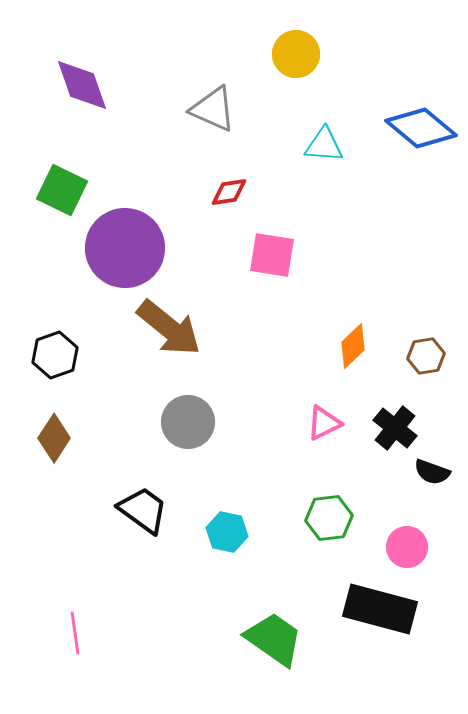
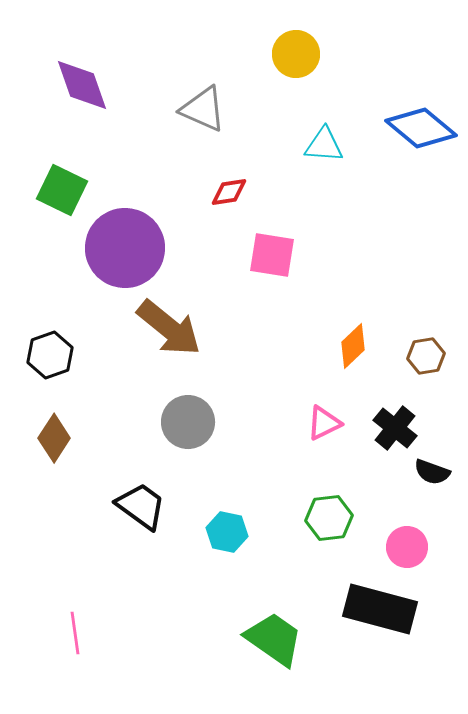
gray triangle: moved 10 px left
black hexagon: moved 5 px left
black trapezoid: moved 2 px left, 4 px up
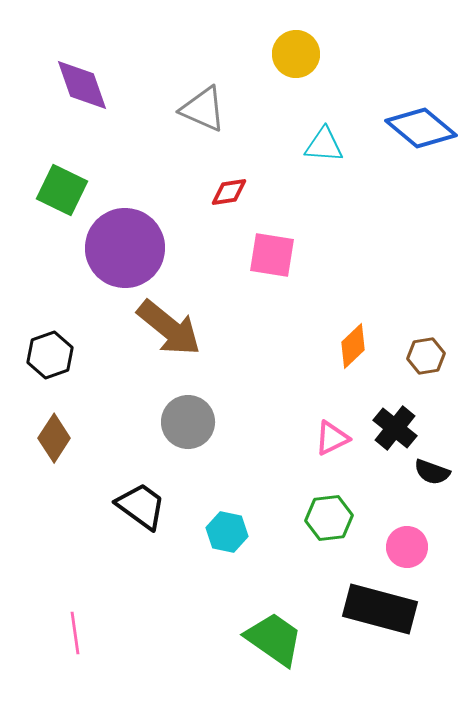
pink triangle: moved 8 px right, 15 px down
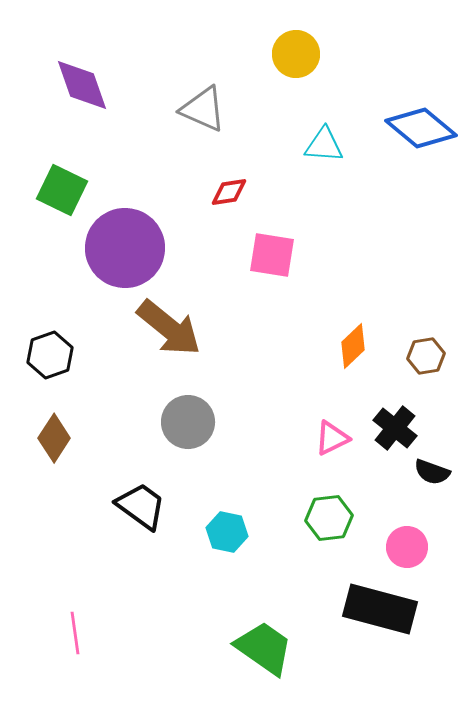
green trapezoid: moved 10 px left, 9 px down
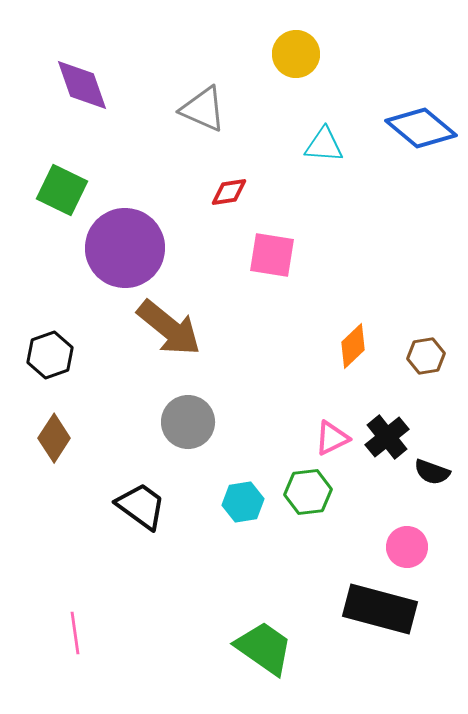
black cross: moved 8 px left, 9 px down; rotated 12 degrees clockwise
green hexagon: moved 21 px left, 26 px up
cyan hexagon: moved 16 px right, 30 px up; rotated 21 degrees counterclockwise
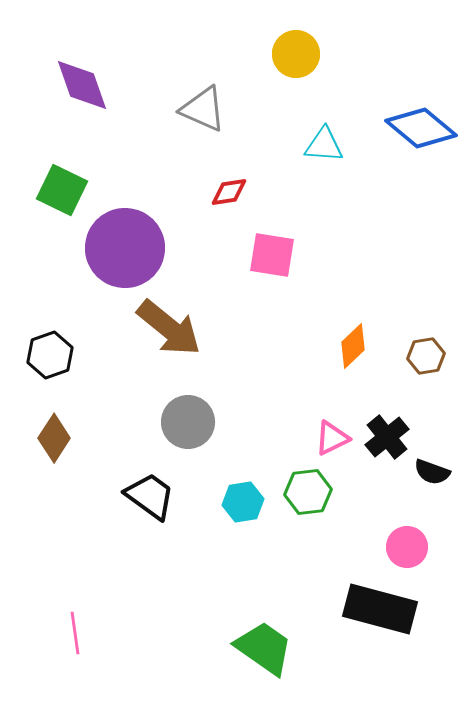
black trapezoid: moved 9 px right, 10 px up
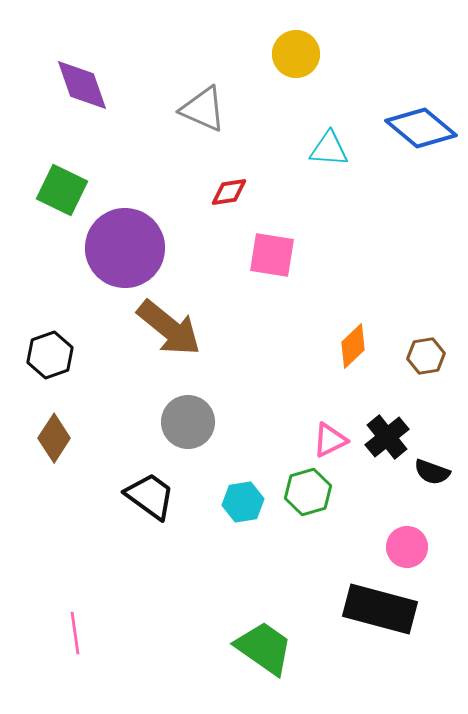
cyan triangle: moved 5 px right, 4 px down
pink triangle: moved 2 px left, 2 px down
green hexagon: rotated 9 degrees counterclockwise
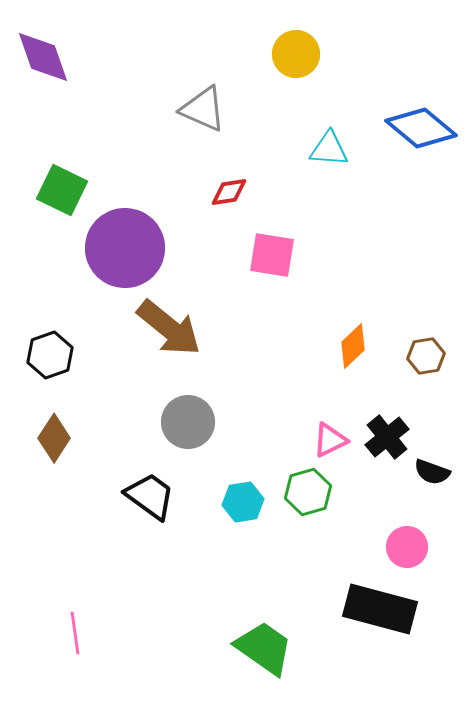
purple diamond: moved 39 px left, 28 px up
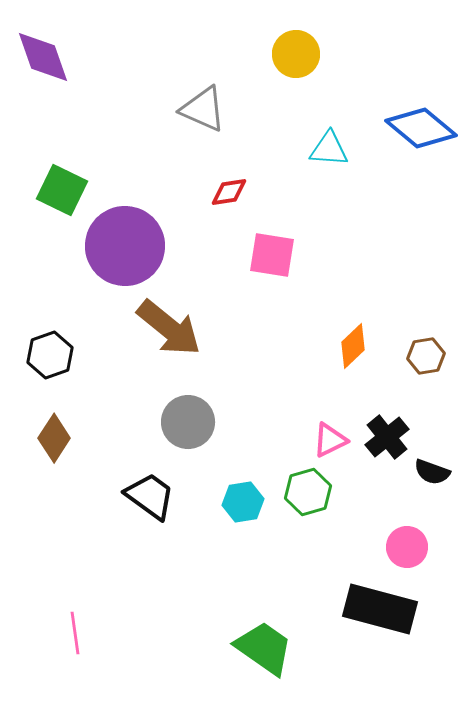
purple circle: moved 2 px up
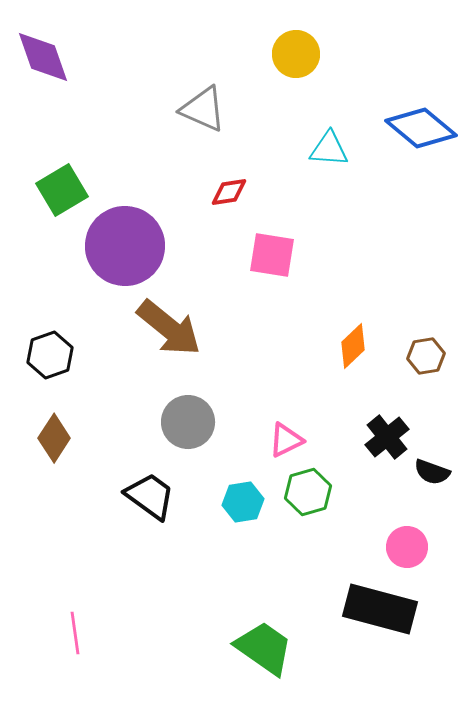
green square: rotated 33 degrees clockwise
pink triangle: moved 44 px left
